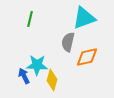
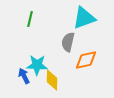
orange diamond: moved 1 px left, 3 px down
yellow diamond: rotated 15 degrees counterclockwise
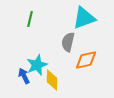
cyan star: rotated 25 degrees counterclockwise
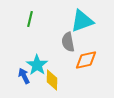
cyan triangle: moved 2 px left, 3 px down
gray semicircle: rotated 24 degrees counterclockwise
cyan star: rotated 15 degrees counterclockwise
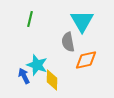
cyan triangle: rotated 40 degrees counterclockwise
cyan star: rotated 15 degrees counterclockwise
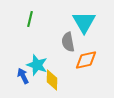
cyan triangle: moved 2 px right, 1 px down
blue arrow: moved 1 px left
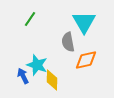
green line: rotated 21 degrees clockwise
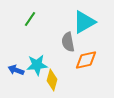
cyan triangle: rotated 30 degrees clockwise
cyan star: rotated 25 degrees counterclockwise
blue arrow: moved 7 px left, 6 px up; rotated 42 degrees counterclockwise
yellow diamond: rotated 15 degrees clockwise
